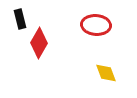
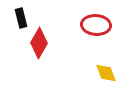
black rectangle: moved 1 px right, 1 px up
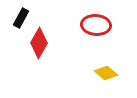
black rectangle: rotated 42 degrees clockwise
yellow diamond: rotated 30 degrees counterclockwise
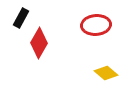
red ellipse: rotated 8 degrees counterclockwise
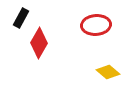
yellow diamond: moved 2 px right, 1 px up
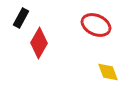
red ellipse: rotated 28 degrees clockwise
yellow diamond: rotated 30 degrees clockwise
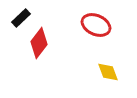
black rectangle: rotated 18 degrees clockwise
red diamond: rotated 8 degrees clockwise
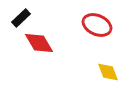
red ellipse: moved 1 px right
red diamond: rotated 68 degrees counterclockwise
